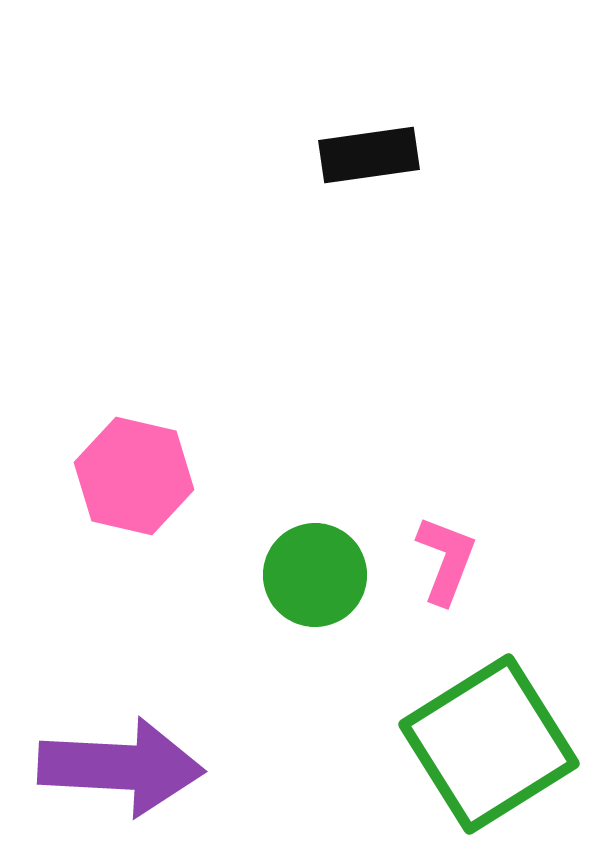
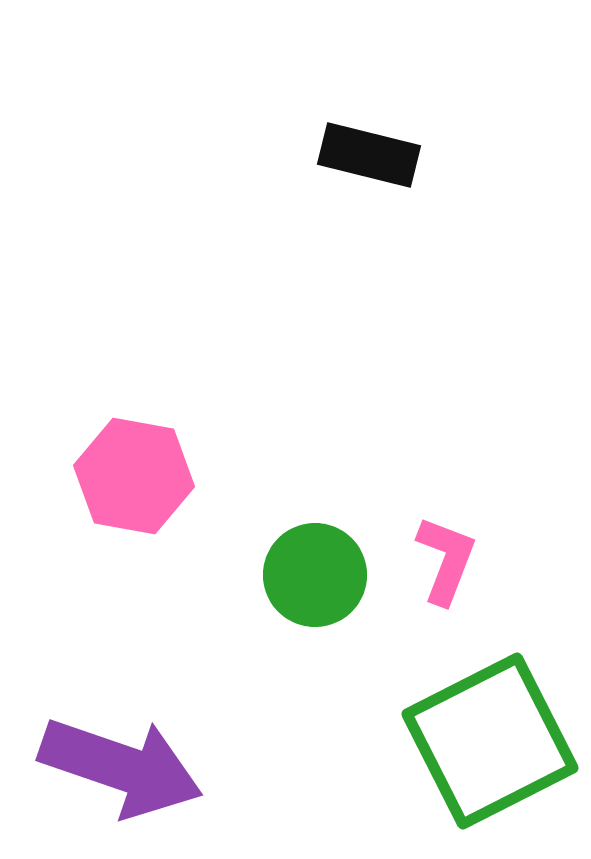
black rectangle: rotated 22 degrees clockwise
pink hexagon: rotated 3 degrees counterclockwise
green square: moved 1 px right, 3 px up; rotated 5 degrees clockwise
purple arrow: rotated 16 degrees clockwise
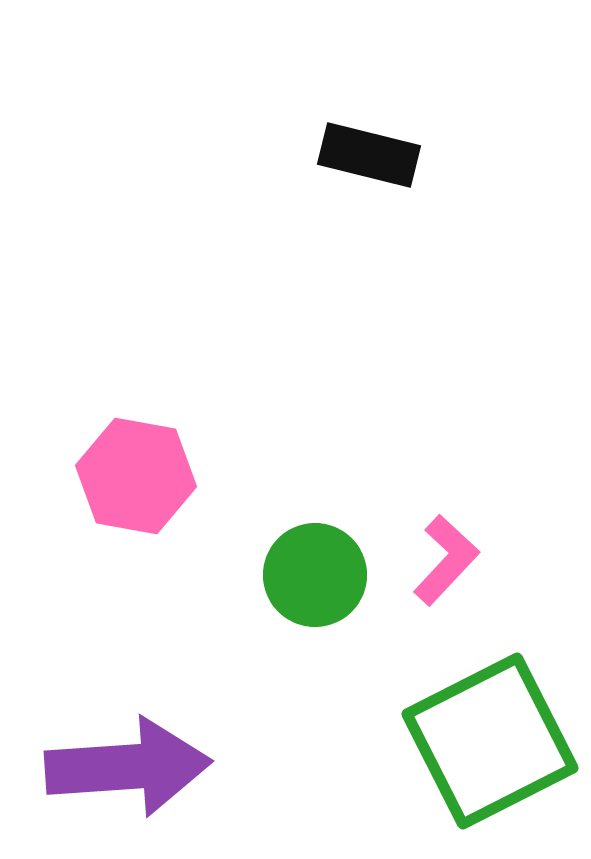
pink hexagon: moved 2 px right
pink L-shape: rotated 22 degrees clockwise
purple arrow: moved 7 px right; rotated 23 degrees counterclockwise
